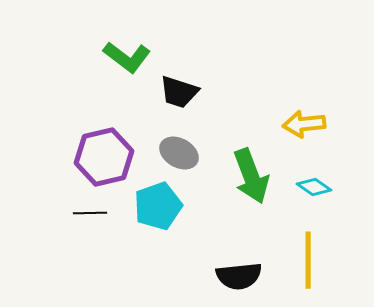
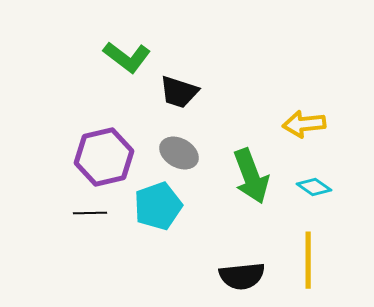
black semicircle: moved 3 px right
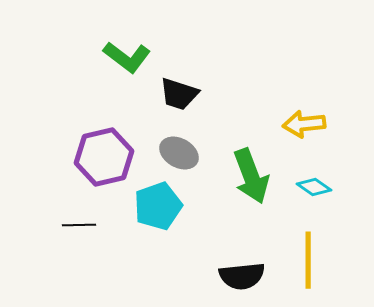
black trapezoid: moved 2 px down
black line: moved 11 px left, 12 px down
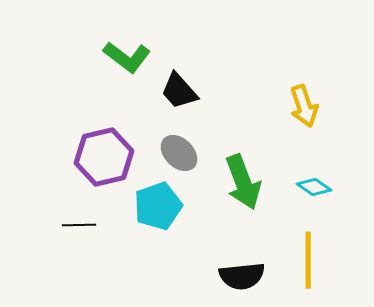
black trapezoid: moved 3 px up; rotated 30 degrees clockwise
yellow arrow: moved 18 px up; rotated 102 degrees counterclockwise
gray ellipse: rotated 15 degrees clockwise
green arrow: moved 8 px left, 6 px down
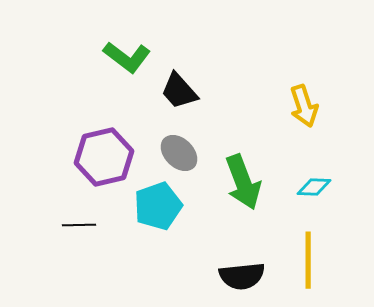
cyan diamond: rotated 32 degrees counterclockwise
